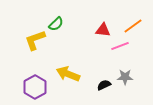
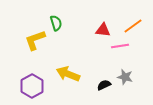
green semicircle: moved 1 px up; rotated 63 degrees counterclockwise
pink line: rotated 12 degrees clockwise
gray star: rotated 14 degrees clockwise
purple hexagon: moved 3 px left, 1 px up
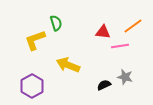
red triangle: moved 2 px down
yellow arrow: moved 9 px up
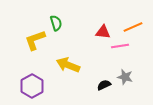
orange line: moved 1 px down; rotated 12 degrees clockwise
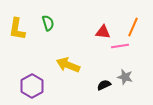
green semicircle: moved 8 px left
orange line: rotated 42 degrees counterclockwise
yellow L-shape: moved 18 px left, 11 px up; rotated 60 degrees counterclockwise
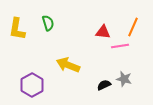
gray star: moved 1 px left, 2 px down
purple hexagon: moved 1 px up
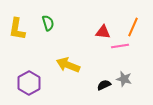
purple hexagon: moved 3 px left, 2 px up
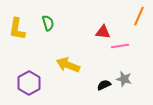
orange line: moved 6 px right, 11 px up
